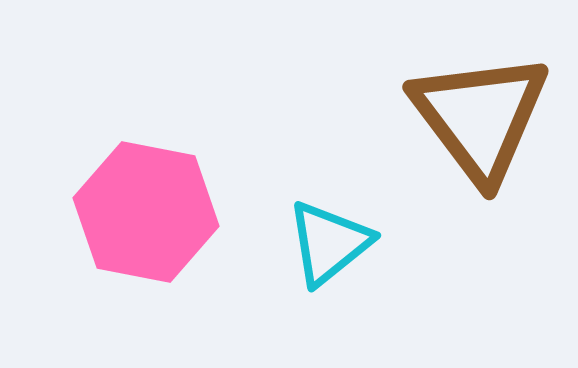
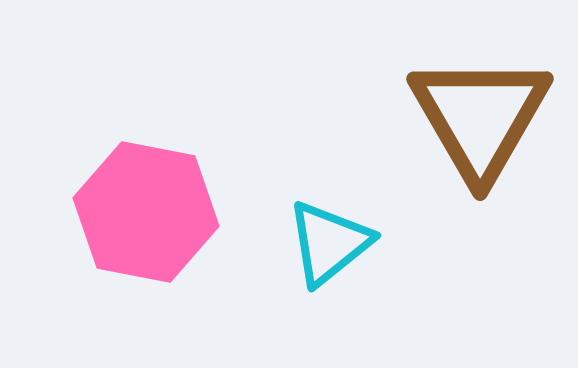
brown triangle: rotated 7 degrees clockwise
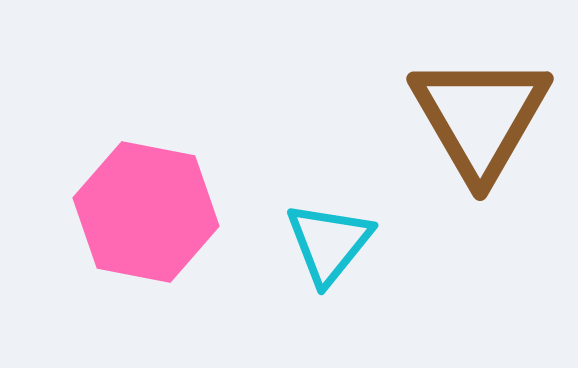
cyan triangle: rotated 12 degrees counterclockwise
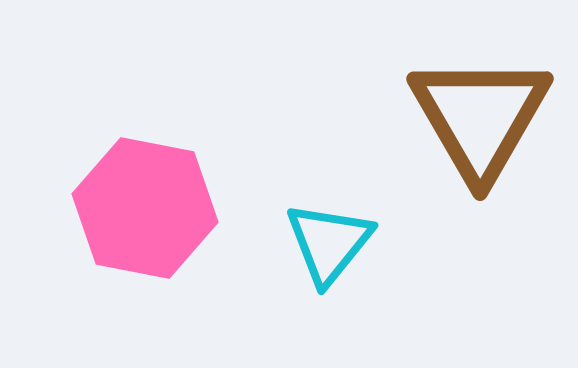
pink hexagon: moved 1 px left, 4 px up
